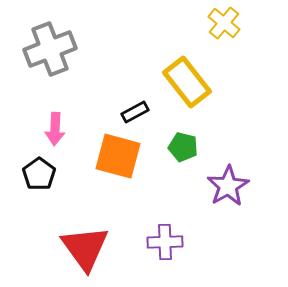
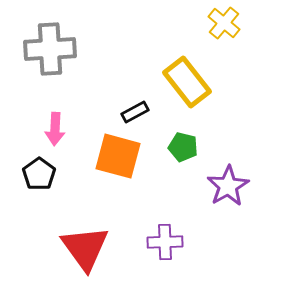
gray cross: rotated 18 degrees clockwise
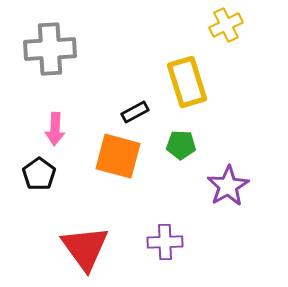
yellow cross: moved 2 px right, 2 px down; rotated 24 degrees clockwise
yellow rectangle: rotated 21 degrees clockwise
green pentagon: moved 2 px left, 2 px up; rotated 12 degrees counterclockwise
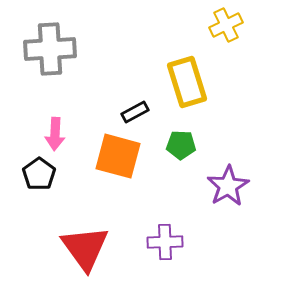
pink arrow: moved 5 px down
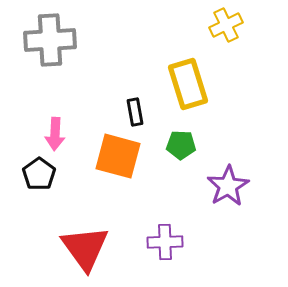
gray cross: moved 9 px up
yellow rectangle: moved 1 px right, 2 px down
black rectangle: rotated 72 degrees counterclockwise
